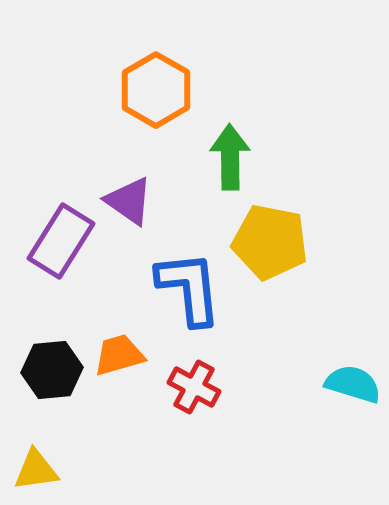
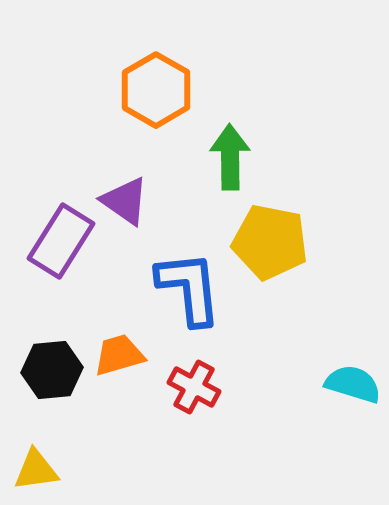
purple triangle: moved 4 px left
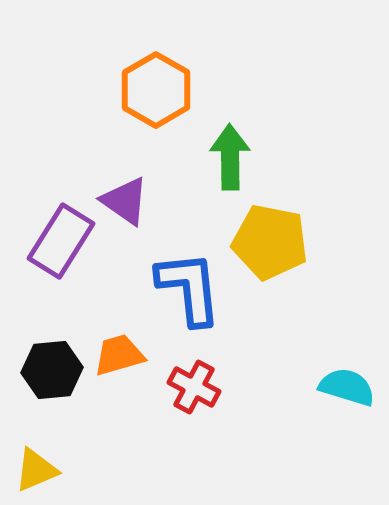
cyan semicircle: moved 6 px left, 3 px down
yellow triangle: rotated 15 degrees counterclockwise
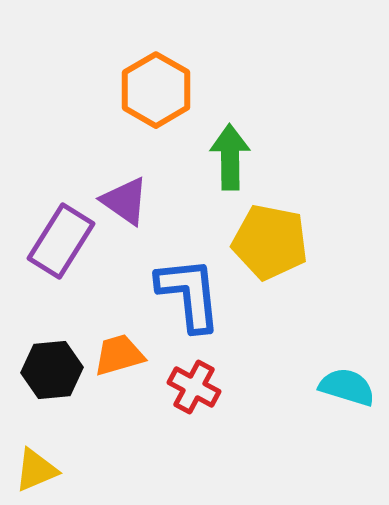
blue L-shape: moved 6 px down
